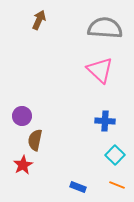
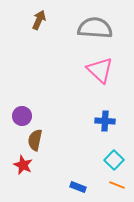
gray semicircle: moved 10 px left
cyan square: moved 1 px left, 5 px down
red star: rotated 18 degrees counterclockwise
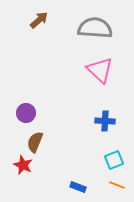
brown arrow: rotated 24 degrees clockwise
purple circle: moved 4 px right, 3 px up
brown semicircle: moved 2 px down; rotated 10 degrees clockwise
cyan square: rotated 24 degrees clockwise
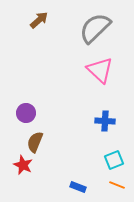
gray semicircle: rotated 48 degrees counterclockwise
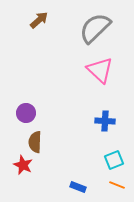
brown semicircle: rotated 20 degrees counterclockwise
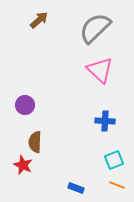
purple circle: moved 1 px left, 8 px up
blue rectangle: moved 2 px left, 1 px down
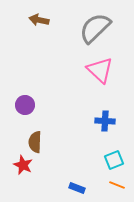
brown arrow: rotated 126 degrees counterclockwise
blue rectangle: moved 1 px right
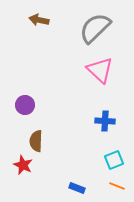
brown semicircle: moved 1 px right, 1 px up
orange line: moved 1 px down
